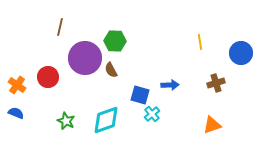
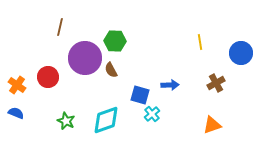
brown cross: rotated 12 degrees counterclockwise
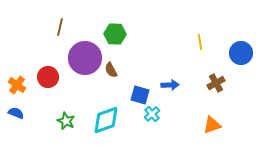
green hexagon: moved 7 px up
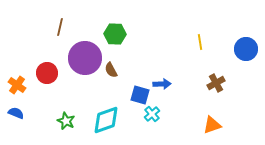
blue circle: moved 5 px right, 4 px up
red circle: moved 1 px left, 4 px up
blue arrow: moved 8 px left, 1 px up
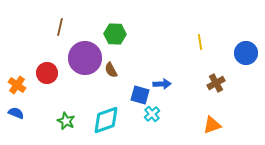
blue circle: moved 4 px down
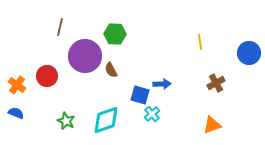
blue circle: moved 3 px right
purple circle: moved 2 px up
red circle: moved 3 px down
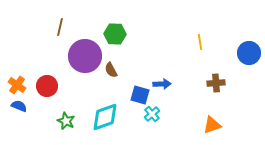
red circle: moved 10 px down
brown cross: rotated 24 degrees clockwise
blue semicircle: moved 3 px right, 7 px up
cyan diamond: moved 1 px left, 3 px up
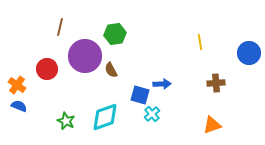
green hexagon: rotated 10 degrees counterclockwise
red circle: moved 17 px up
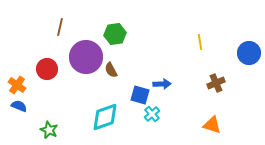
purple circle: moved 1 px right, 1 px down
brown cross: rotated 18 degrees counterclockwise
green star: moved 17 px left, 9 px down
orange triangle: rotated 36 degrees clockwise
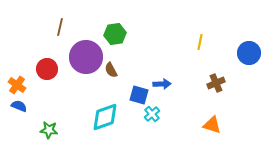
yellow line: rotated 21 degrees clockwise
blue square: moved 1 px left
green star: rotated 18 degrees counterclockwise
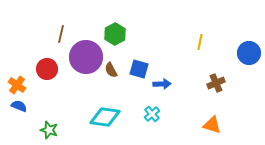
brown line: moved 1 px right, 7 px down
green hexagon: rotated 20 degrees counterclockwise
blue square: moved 26 px up
cyan diamond: rotated 28 degrees clockwise
green star: rotated 12 degrees clockwise
